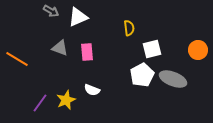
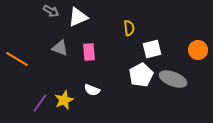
pink rectangle: moved 2 px right
white pentagon: moved 1 px left
yellow star: moved 2 px left
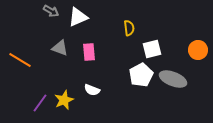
orange line: moved 3 px right, 1 px down
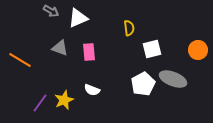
white triangle: moved 1 px down
white pentagon: moved 2 px right, 9 px down
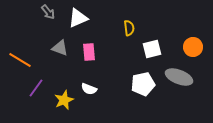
gray arrow: moved 3 px left, 1 px down; rotated 21 degrees clockwise
orange circle: moved 5 px left, 3 px up
gray ellipse: moved 6 px right, 2 px up
white pentagon: rotated 15 degrees clockwise
white semicircle: moved 3 px left, 1 px up
purple line: moved 4 px left, 15 px up
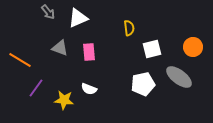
gray ellipse: rotated 16 degrees clockwise
yellow star: rotated 30 degrees clockwise
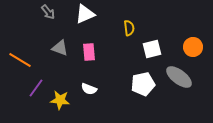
white triangle: moved 7 px right, 4 px up
yellow star: moved 4 px left
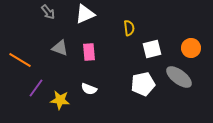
orange circle: moved 2 px left, 1 px down
